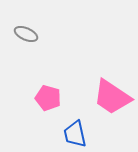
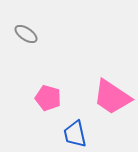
gray ellipse: rotated 10 degrees clockwise
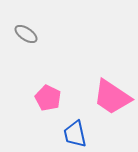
pink pentagon: rotated 10 degrees clockwise
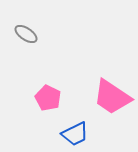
blue trapezoid: rotated 104 degrees counterclockwise
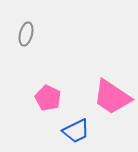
gray ellipse: rotated 70 degrees clockwise
blue trapezoid: moved 1 px right, 3 px up
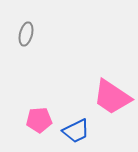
pink pentagon: moved 9 px left, 22 px down; rotated 30 degrees counterclockwise
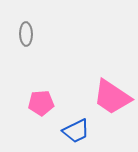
gray ellipse: rotated 15 degrees counterclockwise
pink pentagon: moved 2 px right, 17 px up
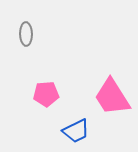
pink trapezoid: rotated 24 degrees clockwise
pink pentagon: moved 5 px right, 9 px up
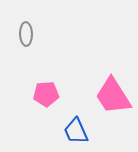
pink trapezoid: moved 1 px right, 1 px up
blue trapezoid: rotated 92 degrees clockwise
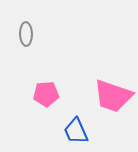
pink trapezoid: rotated 39 degrees counterclockwise
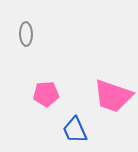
blue trapezoid: moved 1 px left, 1 px up
